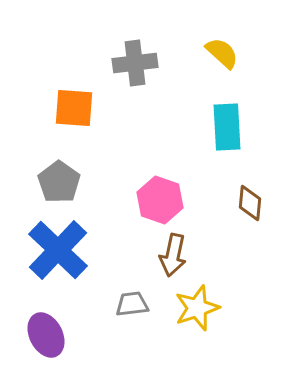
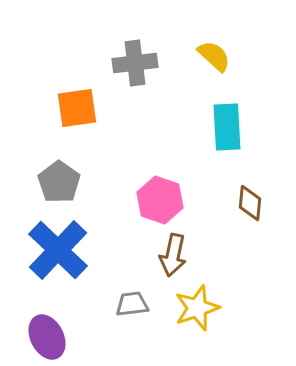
yellow semicircle: moved 8 px left, 3 px down
orange square: moved 3 px right; rotated 12 degrees counterclockwise
purple ellipse: moved 1 px right, 2 px down
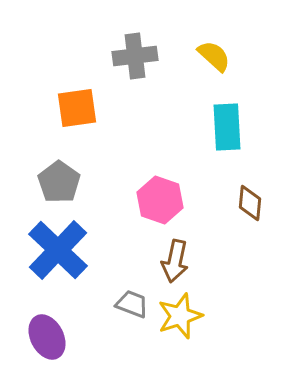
gray cross: moved 7 px up
brown arrow: moved 2 px right, 6 px down
gray trapezoid: rotated 28 degrees clockwise
yellow star: moved 17 px left, 8 px down
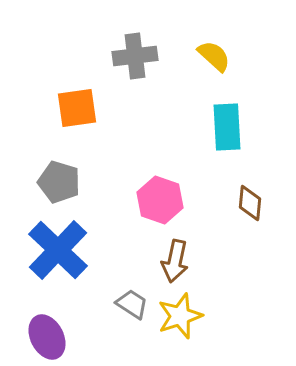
gray pentagon: rotated 18 degrees counterclockwise
gray trapezoid: rotated 12 degrees clockwise
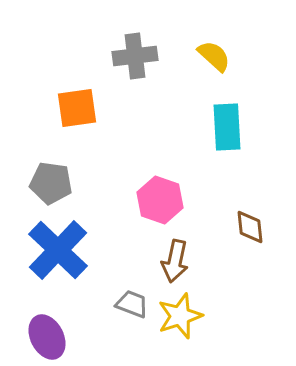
gray pentagon: moved 8 px left, 1 px down; rotated 9 degrees counterclockwise
brown diamond: moved 24 px down; rotated 12 degrees counterclockwise
gray trapezoid: rotated 12 degrees counterclockwise
